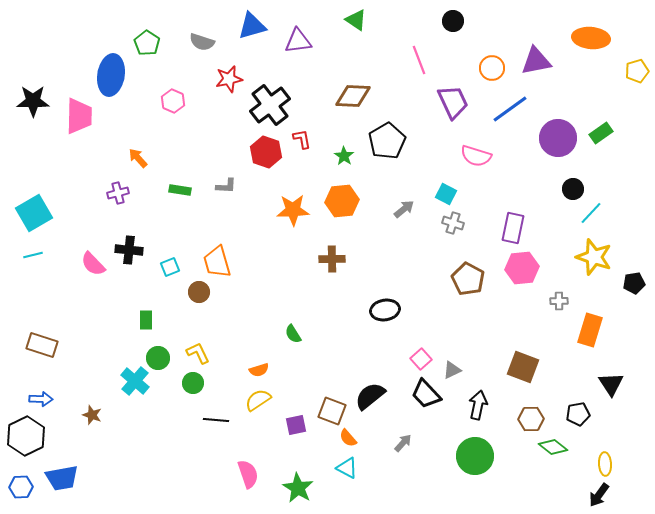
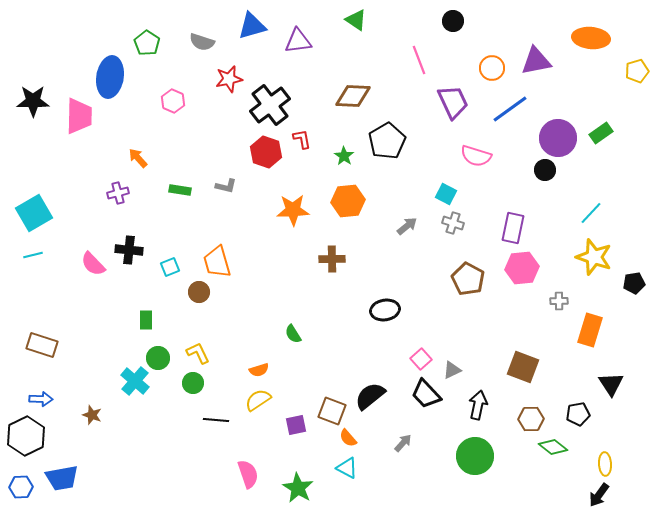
blue ellipse at (111, 75): moved 1 px left, 2 px down
gray L-shape at (226, 186): rotated 10 degrees clockwise
black circle at (573, 189): moved 28 px left, 19 px up
orange hexagon at (342, 201): moved 6 px right
gray arrow at (404, 209): moved 3 px right, 17 px down
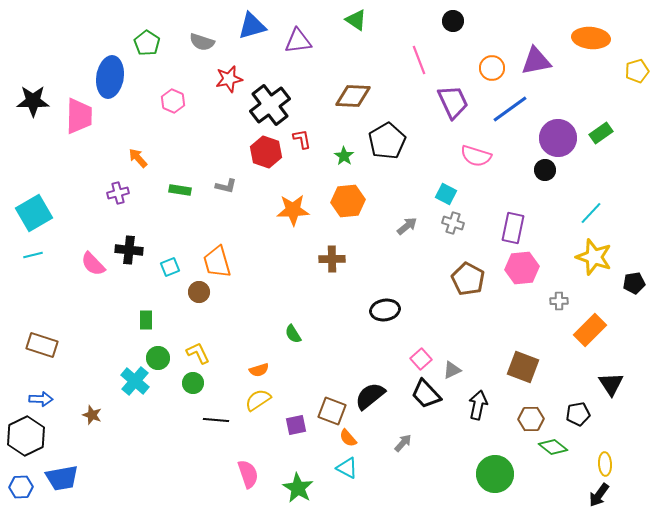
orange rectangle at (590, 330): rotated 28 degrees clockwise
green circle at (475, 456): moved 20 px right, 18 px down
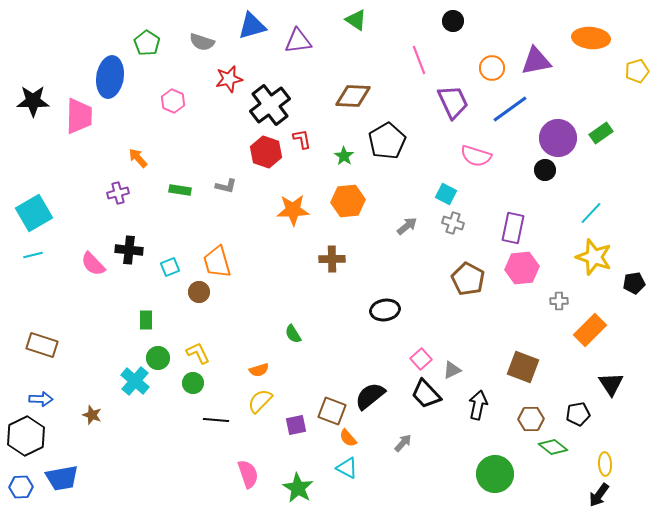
yellow semicircle at (258, 400): moved 2 px right, 1 px down; rotated 12 degrees counterclockwise
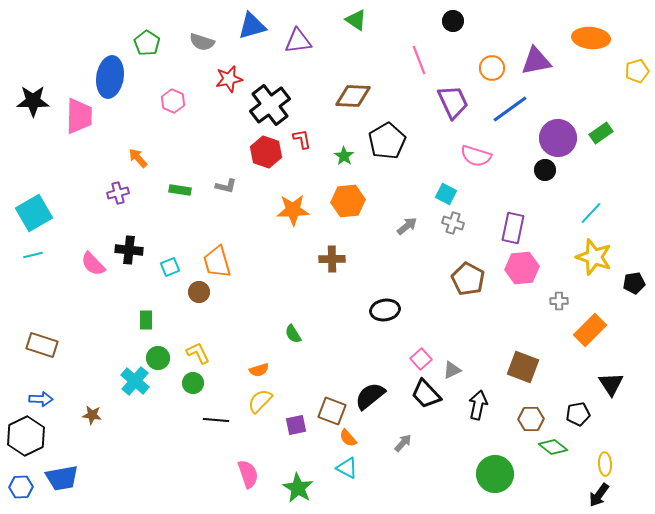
brown star at (92, 415): rotated 12 degrees counterclockwise
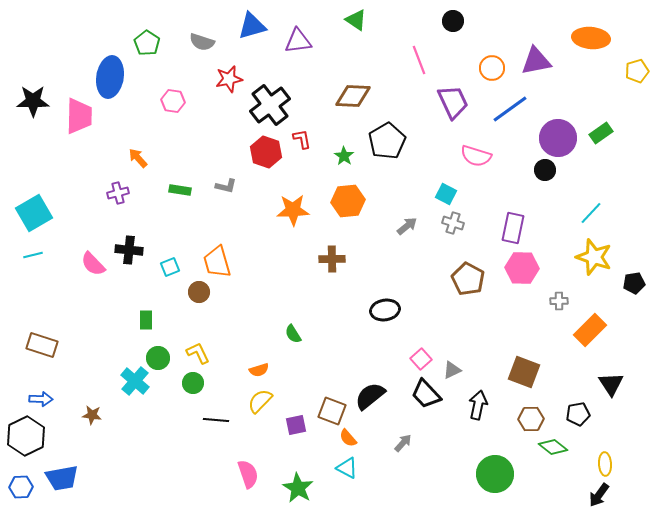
pink hexagon at (173, 101): rotated 15 degrees counterclockwise
pink hexagon at (522, 268): rotated 8 degrees clockwise
brown square at (523, 367): moved 1 px right, 5 px down
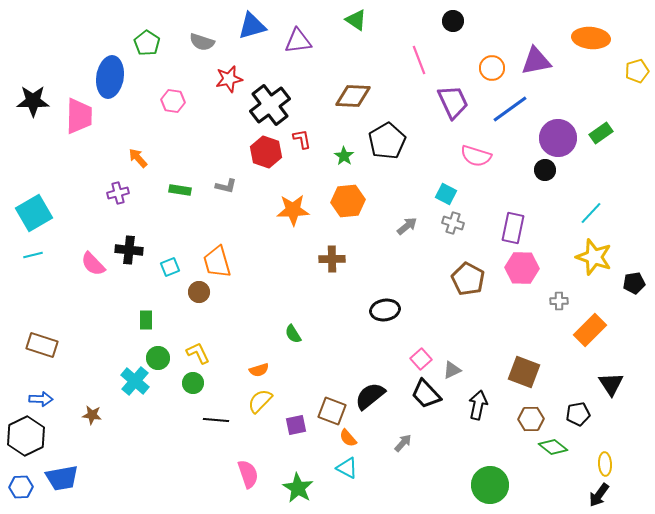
green circle at (495, 474): moved 5 px left, 11 px down
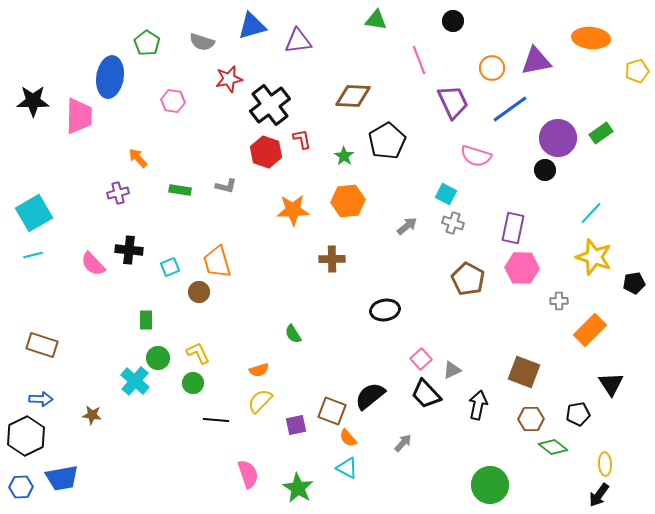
green triangle at (356, 20): moved 20 px right; rotated 25 degrees counterclockwise
